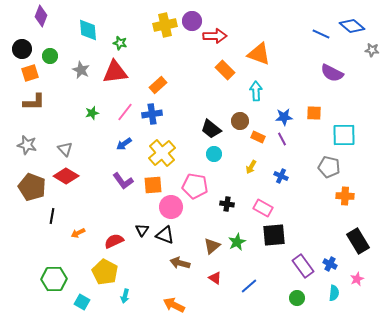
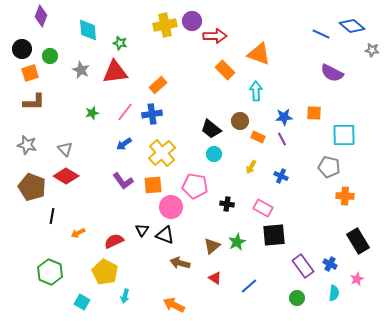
green hexagon at (54, 279): moved 4 px left, 7 px up; rotated 25 degrees clockwise
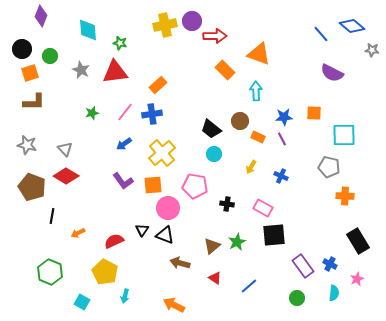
blue line at (321, 34): rotated 24 degrees clockwise
pink circle at (171, 207): moved 3 px left, 1 px down
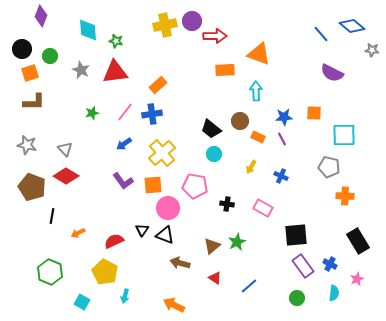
green star at (120, 43): moved 4 px left, 2 px up
orange rectangle at (225, 70): rotated 48 degrees counterclockwise
black square at (274, 235): moved 22 px right
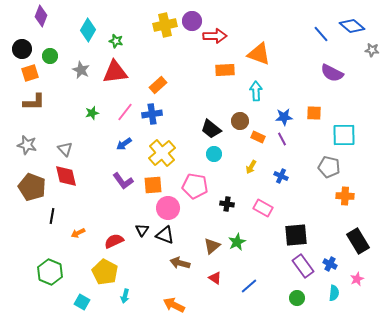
cyan diamond at (88, 30): rotated 35 degrees clockwise
red diamond at (66, 176): rotated 45 degrees clockwise
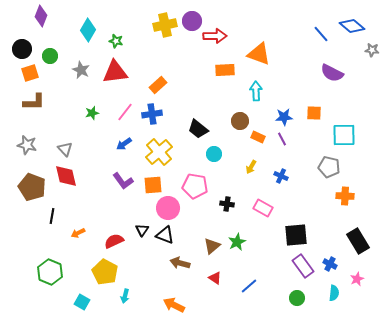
black trapezoid at (211, 129): moved 13 px left
yellow cross at (162, 153): moved 3 px left, 1 px up
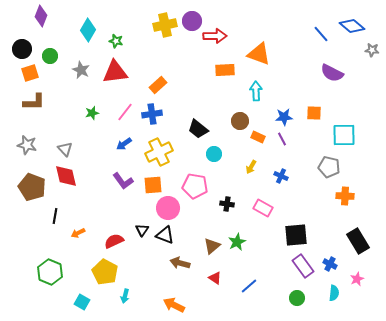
yellow cross at (159, 152): rotated 16 degrees clockwise
black line at (52, 216): moved 3 px right
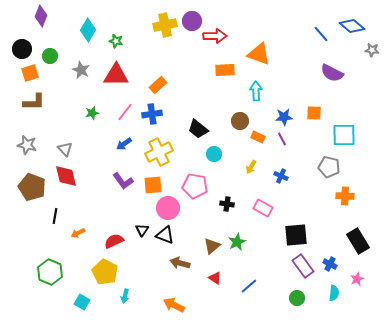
red triangle at (115, 72): moved 1 px right, 3 px down; rotated 8 degrees clockwise
